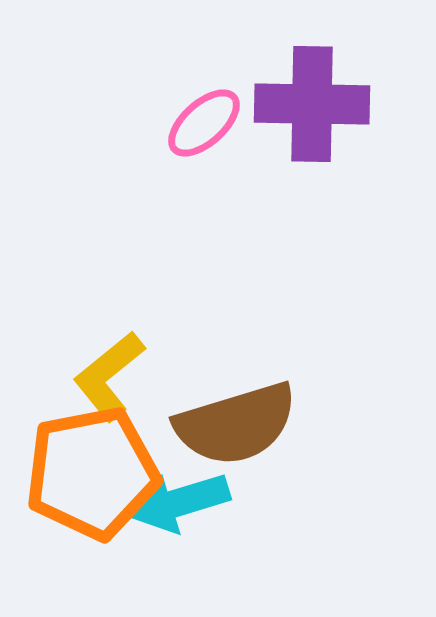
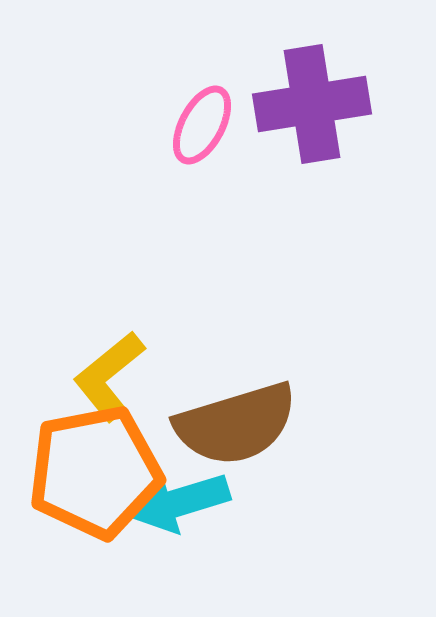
purple cross: rotated 10 degrees counterclockwise
pink ellipse: moved 2 px left, 2 px down; rotated 20 degrees counterclockwise
orange pentagon: moved 3 px right, 1 px up
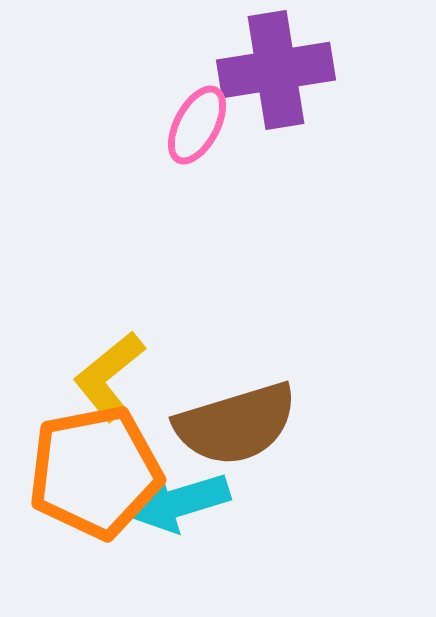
purple cross: moved 36 px left, 34 px up
pink ellipse: moved 5 px left
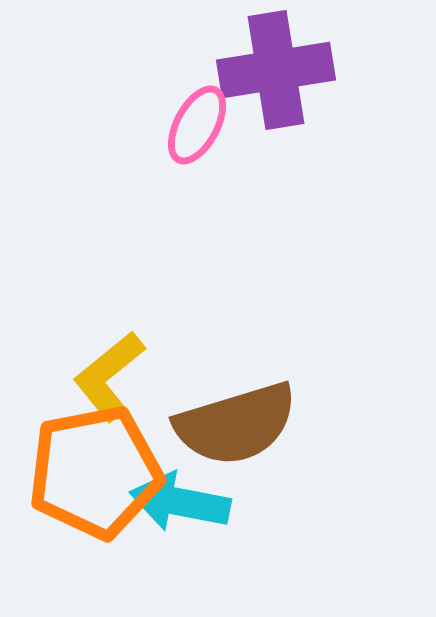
cyan arrow: rotated 28 degrees clockwise
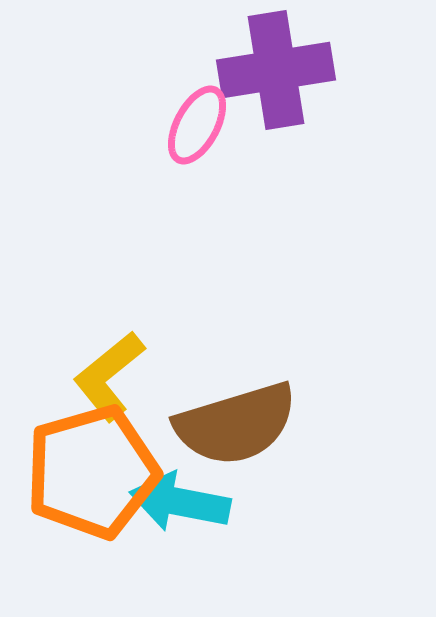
orange pentagon: moved 3 px left; rotated 5 degrees counterclockwise
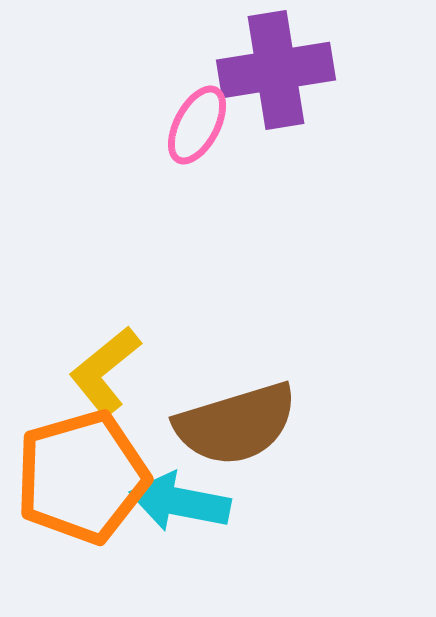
yellow L-shape: moved 4 px left, 5 px up
orange pentagon: moved 10 px left, 5 px down
